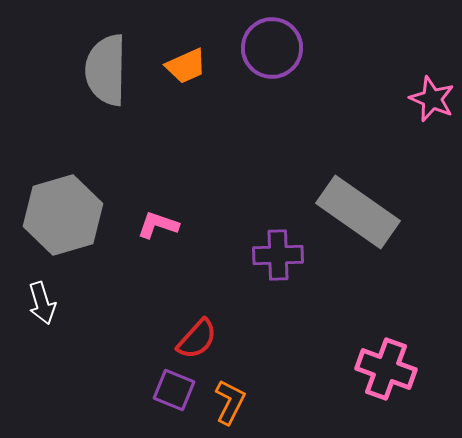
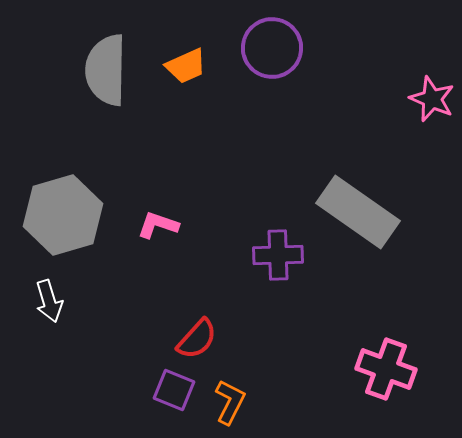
white arrow: moved 7 px right, 2 px up
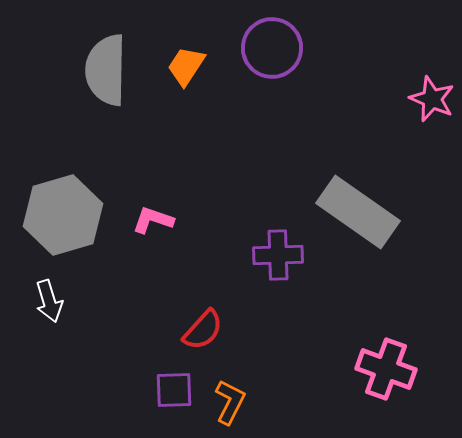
orange trapezoid: rotated 147 degrees clockwise
pink L-shape: moved 5 px left, 5 px up
red semicircle: moved 6 px right, 9 px up
purple square: rotated 24 degrees counterclockwise
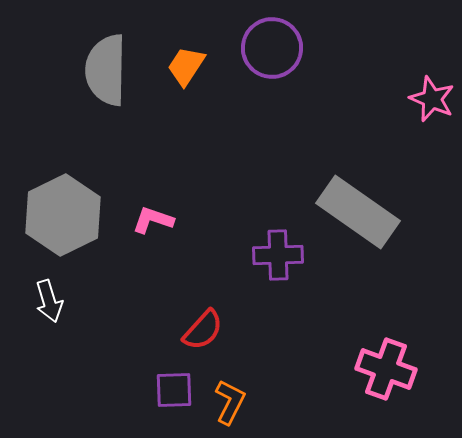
gray hexagon: rotated 10 degrees counterclockwise
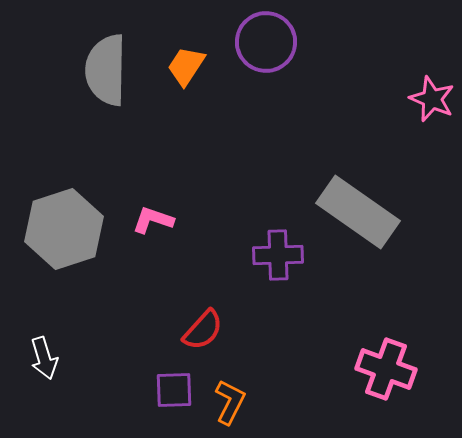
purple circle: moved 6 px left, 6 px up
gray hexagon: moved 1 px right, 14 px down; rotated 8 degrees clockwise
white arrow: moved 5 px left, 57 px down
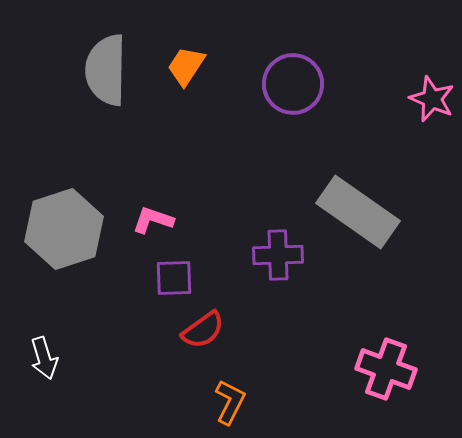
purple circle: moved 27 px right, 42 px down
red semicircle: rotated 12 degrees clockwise
purple square: moved 112 px up
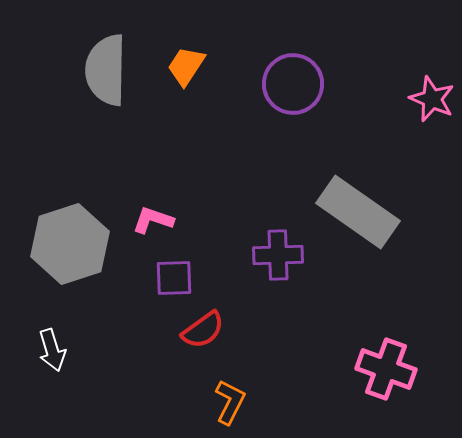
gray hexagon: moved 6 px right, 15 px down
white arrow: moved 8 px right, 8 px up
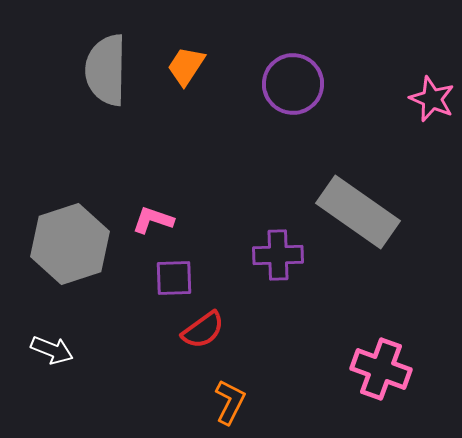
white arrow: rotated 51 degrees counterclockwise
pink cross: moved 5 px left
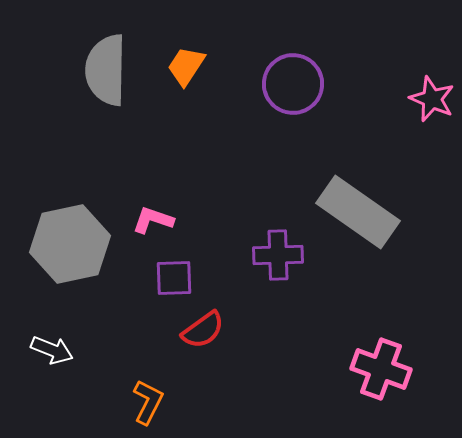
gray hexagon: rotated 6 degrees clockwise
orange L-shape: moved 82 px left
